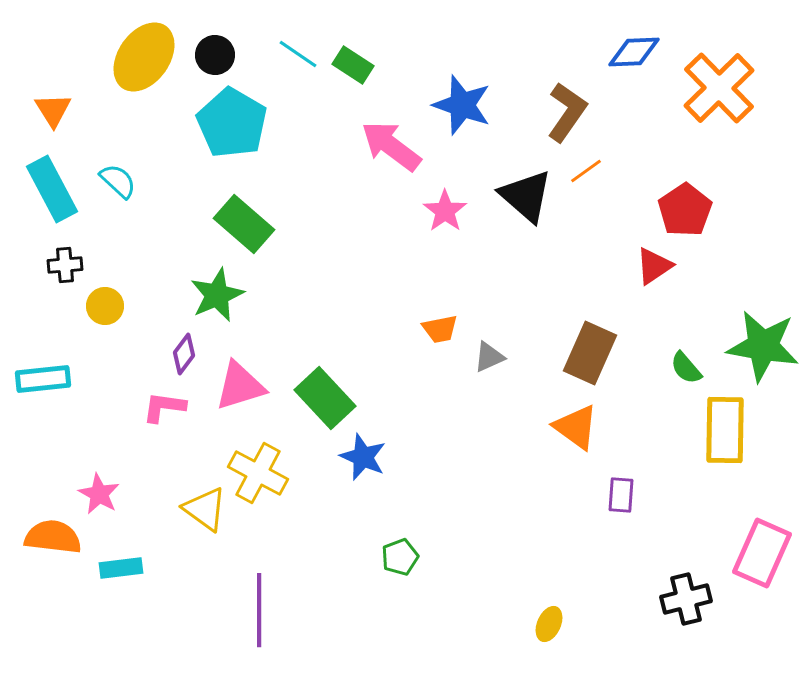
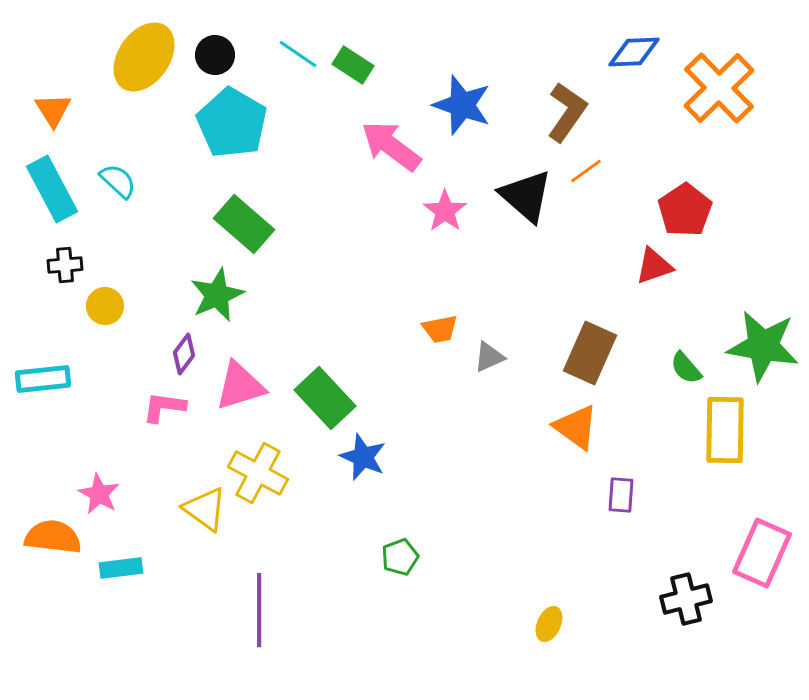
red triangle at (654, 266): rotated 15 degrees clockwise
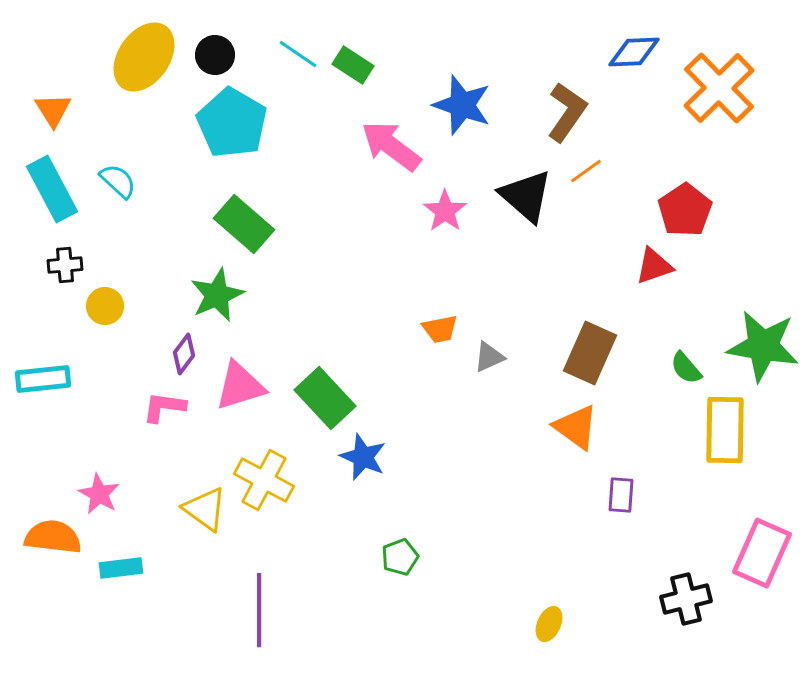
yellow cross at (258, 473): moved 6 px right, 7 px down
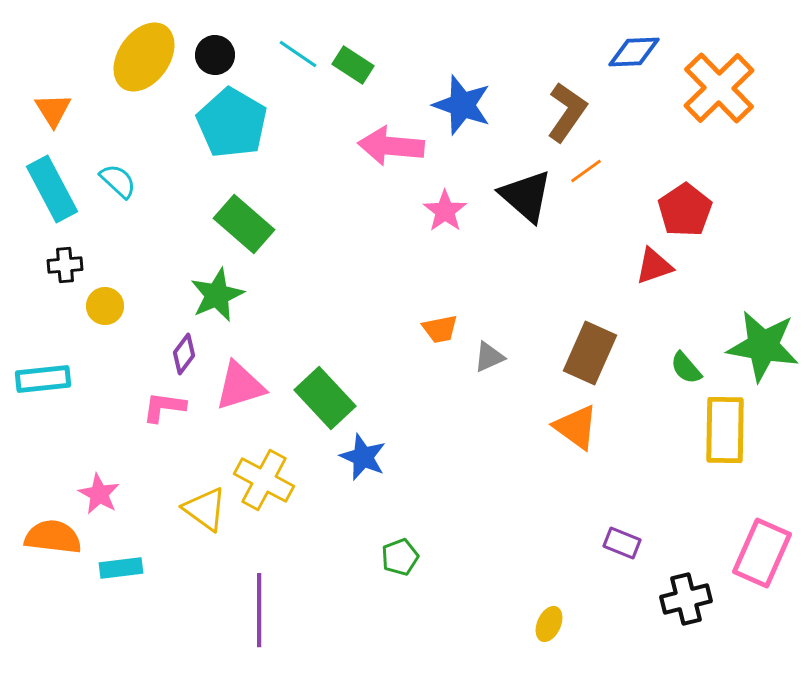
pink arrow at (391, 146): rotated 32 degrees counterclockwise
purple rectangle at (621, 495): moved 1 px right, 48 px down; rotated 72 degrees counterclockwise
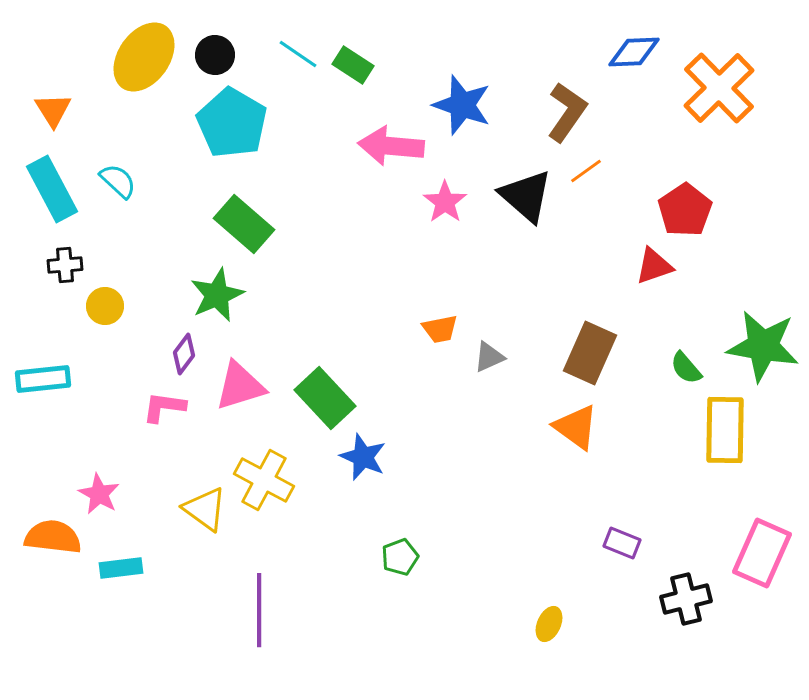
pink star at (445, 211): moved 9 px up
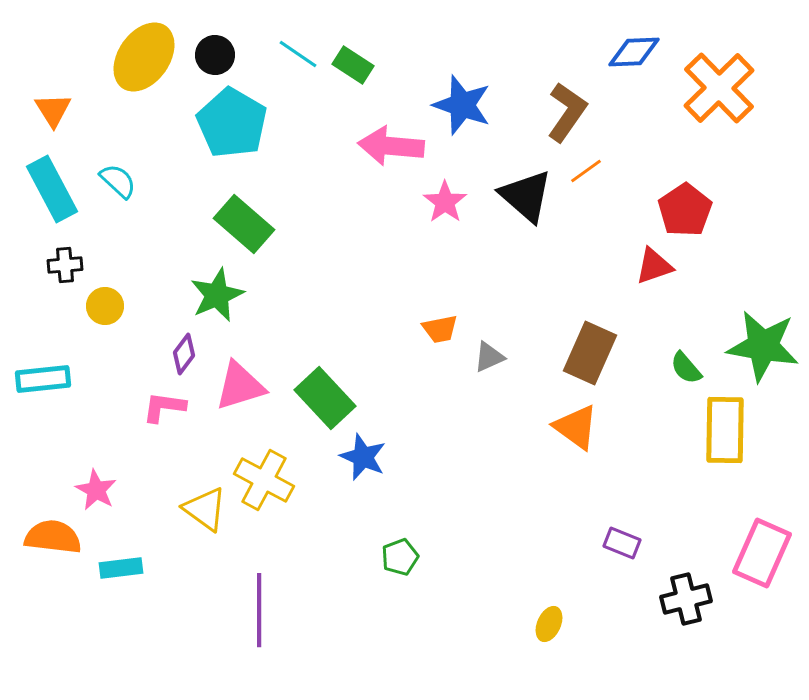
pink star at (99, 494): moved 3 px left, 4 px up
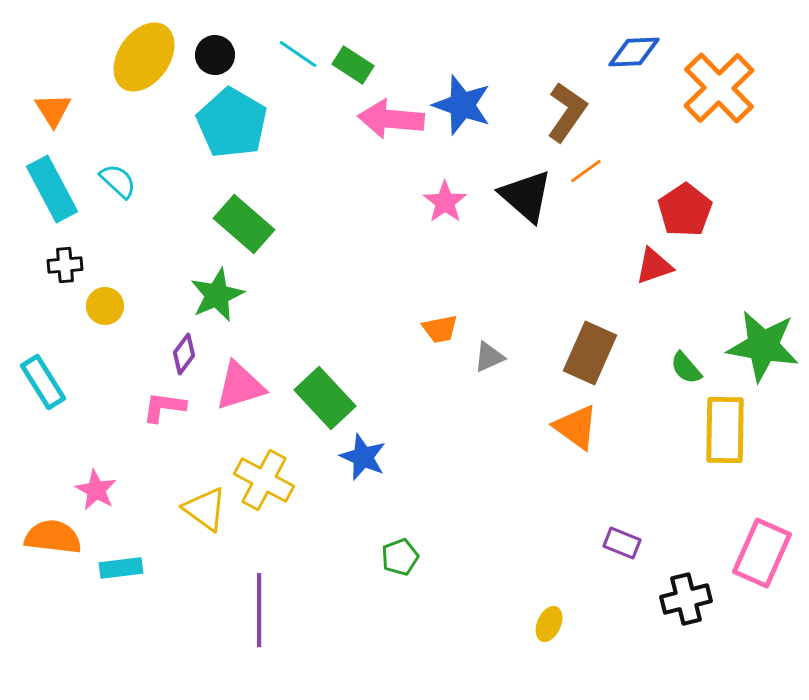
pink arrow at (391, 146): moved 27 px up
cyan rectangle at (43, 379): moved 3 px down; rotated 64 degrees clockwise
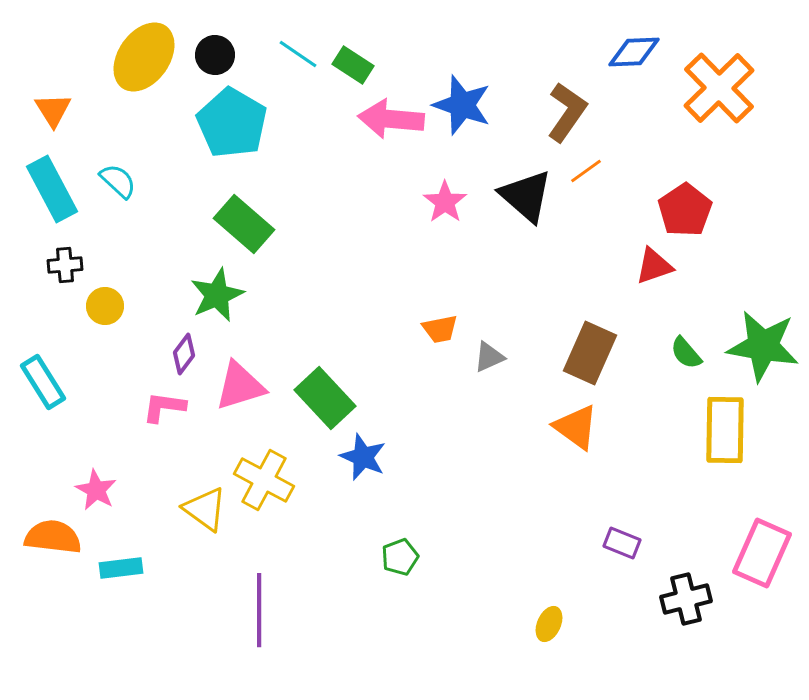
green semicircle at (686, 368): moved 15 px up
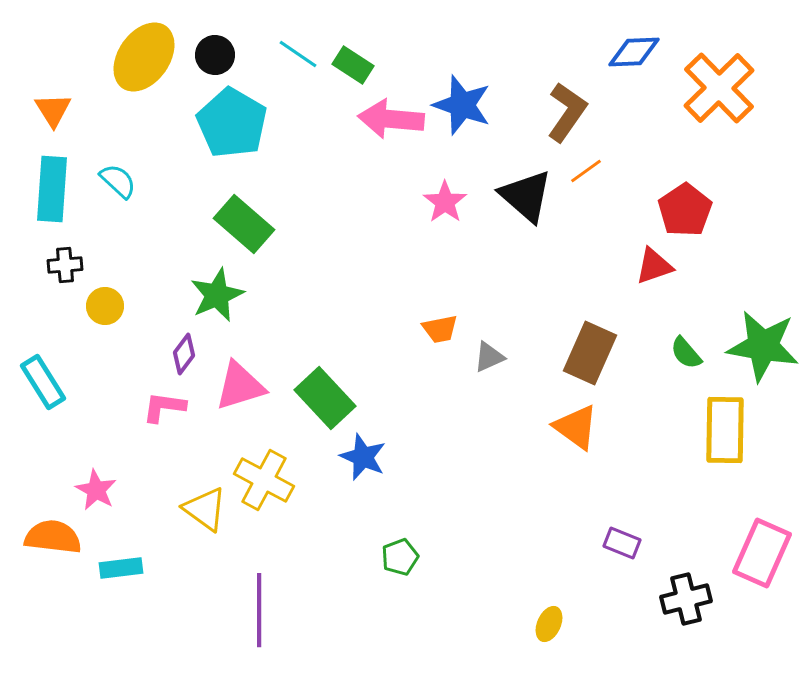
cyan rectangle at (52, 189): rotated 32 degrees clockwise
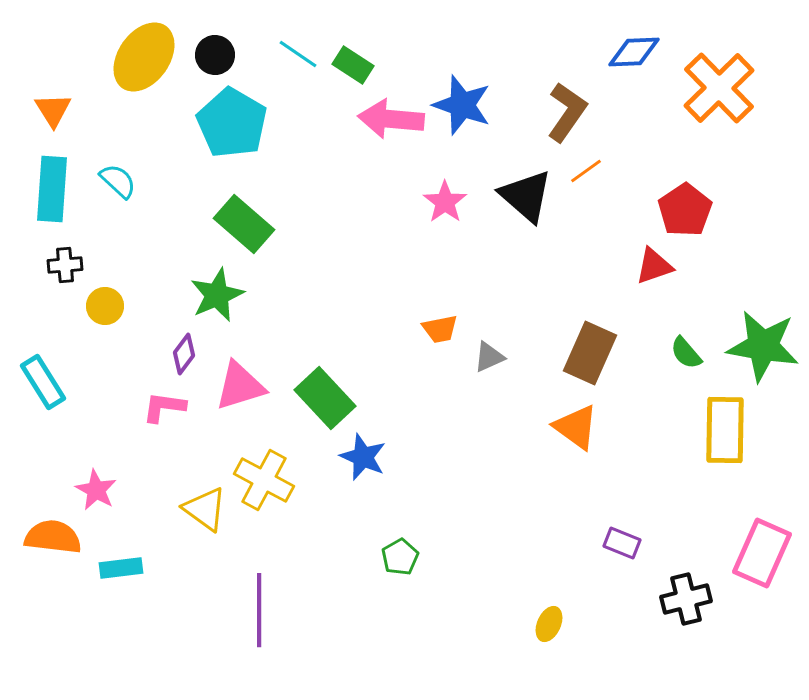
green pentagon at (400, 557): rotated 9 degrees counterclockwise
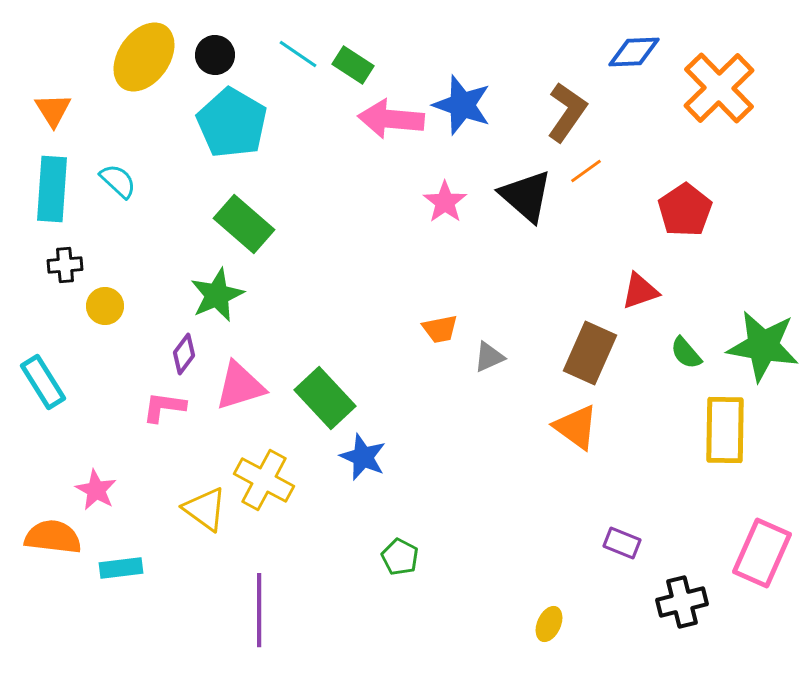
red triangle at (654, 266): moved 14 px left, 25 px down
green pentagon at (400, 557): rotated 15 degrees counterclockwise
black cross at (686, 599): moved 4 px left, 3 px down
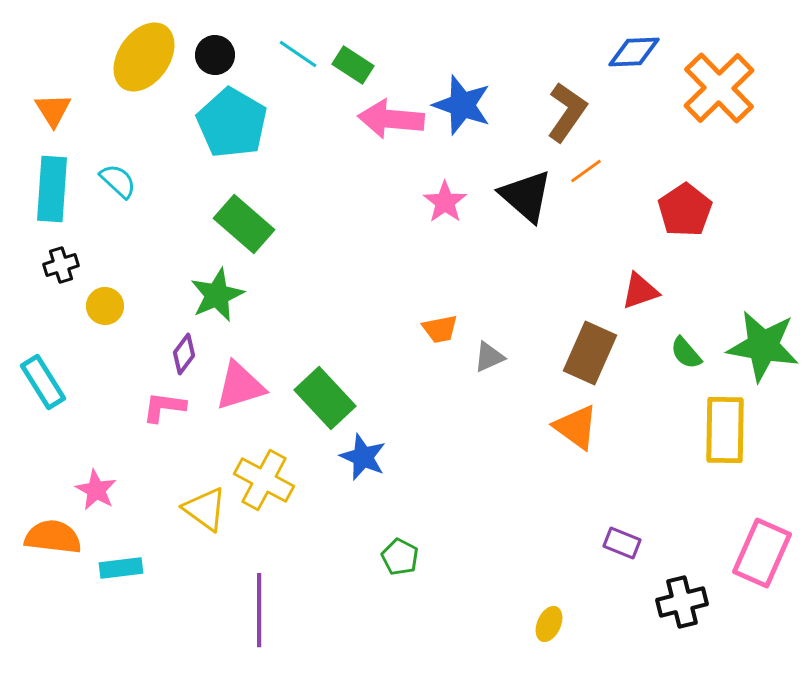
black cross at (65, 265): moved 4 px left; rotated 12 degrees counterclockwise
